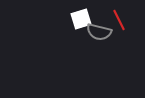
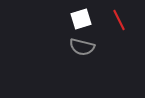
gray semicircle: moved 17 px left, 15 px down
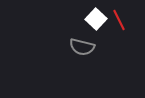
white square: moved 15 px right; rotated 30 degrees counterclockwise
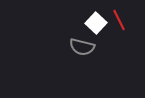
white square: moved 4 px down
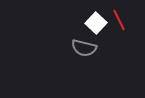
gray semicircle: moved 2 px right, 1 px down
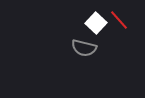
red line: rotated 15 degrees counterclockwise
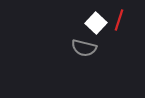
red line: rotated 60 degrees clockwise
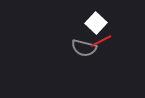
red line: moved 18 px left, 21 px down; rotated 45 degrees clockwise
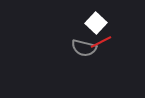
red line: moved 1 px down
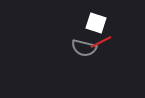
white square: rotated 25 degrees counterclockwise
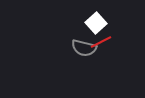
white square: rotated 30 degrees clockwise
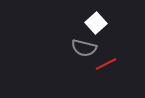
red line: moved 5 px right, 22 px down
